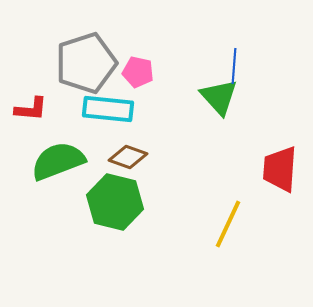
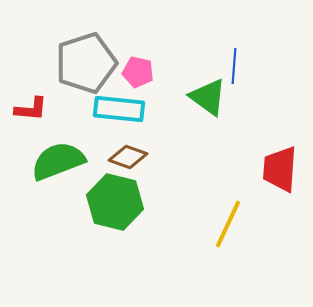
green triangle: moved 11 px left; rotated 12 degrees counterclockwise
cyan rectangle: moved 11 px right
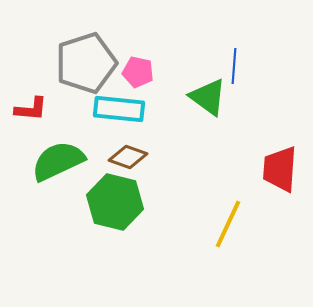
green semicircle: rotated 4 degrees counterclockwise
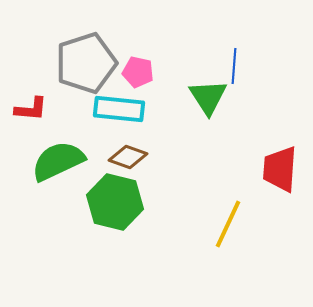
green triangle: rotated 21 degrees clockwise
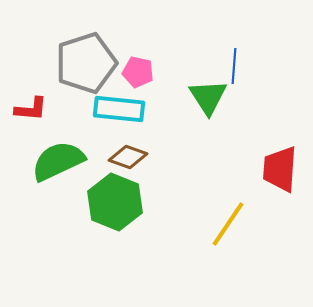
green hexagon: rotated 8 degrees clockwise
yellow line: rotated 9 degrees clockwise
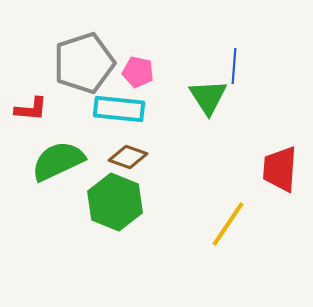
gray pentagon: moved 2 px left
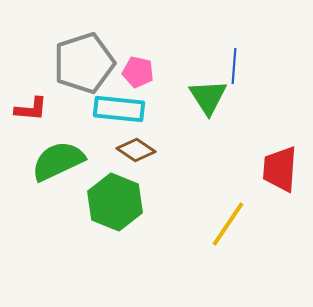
brown diamond: moved 8 px right, 7 px up; rotated 15 degrees clockwise
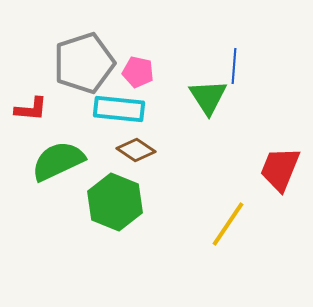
red trapezoid: rotated 18 degrees clockwise
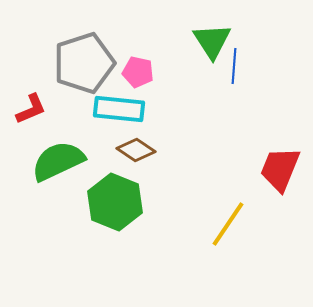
green triangle: moved 4 px right, 56 px up
red L-shape: rotated 28 degrees counterclockwise
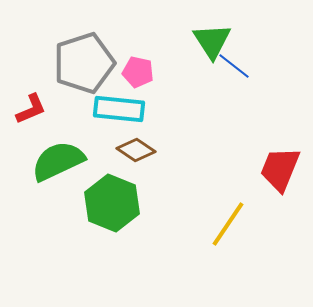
blue line: rotated 56 degrees counterclockwise
green hexagon: moved 3 px left, 1 px down
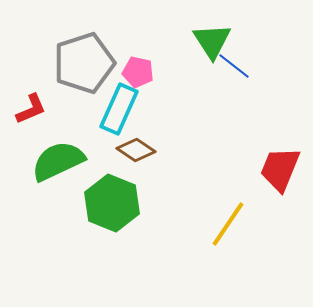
cyan rectangle: rotated 72 degrees counterclockwise
